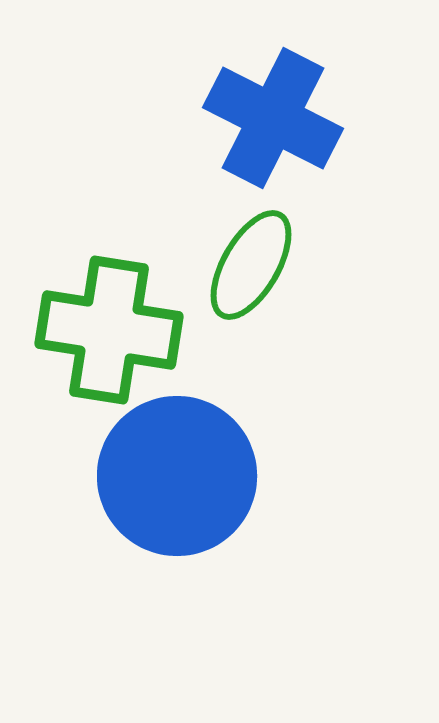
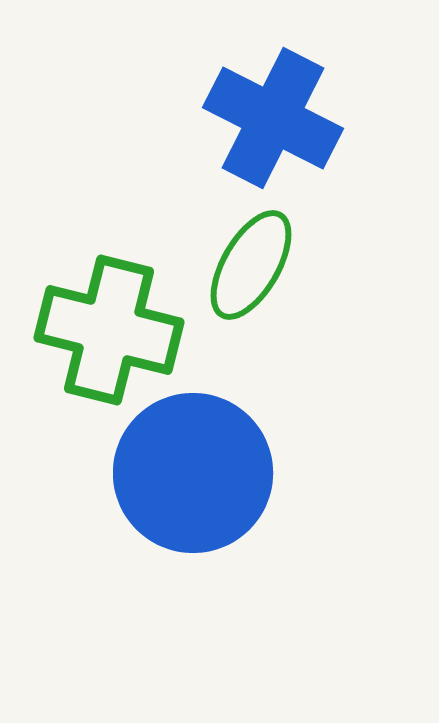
green cross: rotated 5 degrees clockwise
blue circle: moved 16 px right, 3 px up
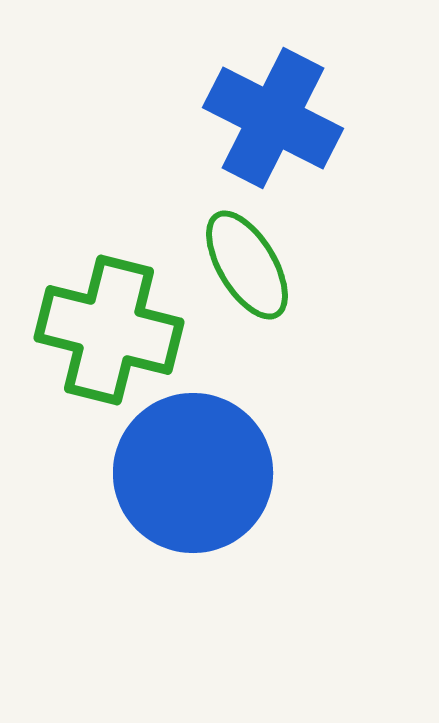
green ellipse: moved 4 px left; rotated 61 degrees counterclockwise
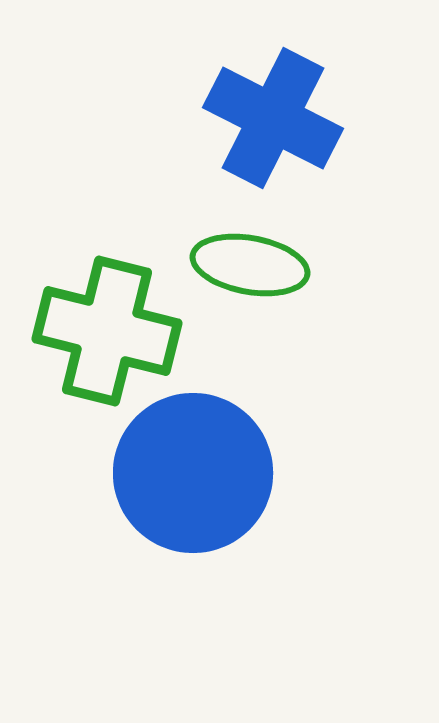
green ellipse: moved 3 px right; rotated 49 degrees counterclockwise
green cross: moved 2 px left, 1 px down
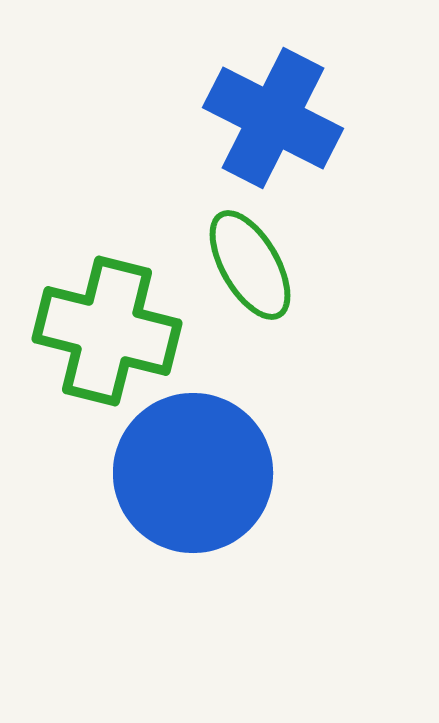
green ellipse: rotated 50 degrees clockwise
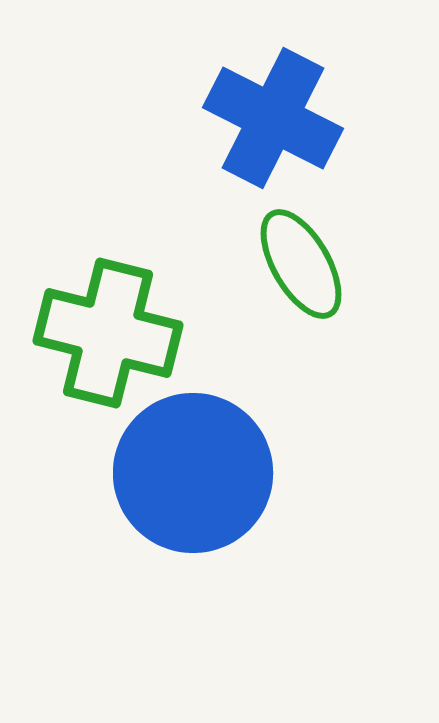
green ellipse: moved 51 px right, 1 px up
green cross: moved 1 px right, 2 px down
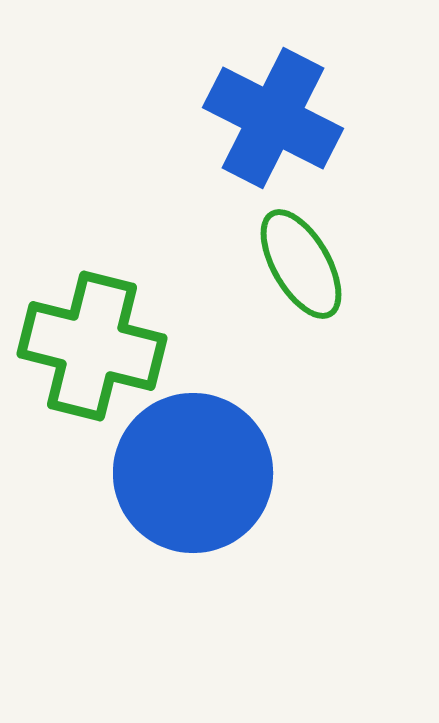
green cross: moved 16 px left, 13 px down
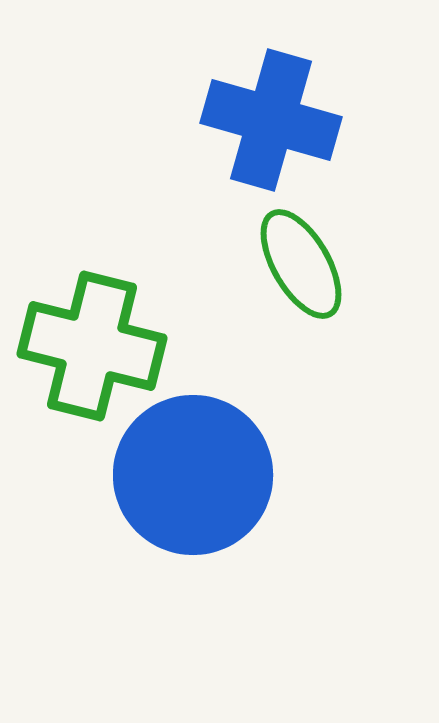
blue cross: moved 2 px left, 2 px down; rotated 11 degrees counterclockwise
blue circle: moved 2 px down
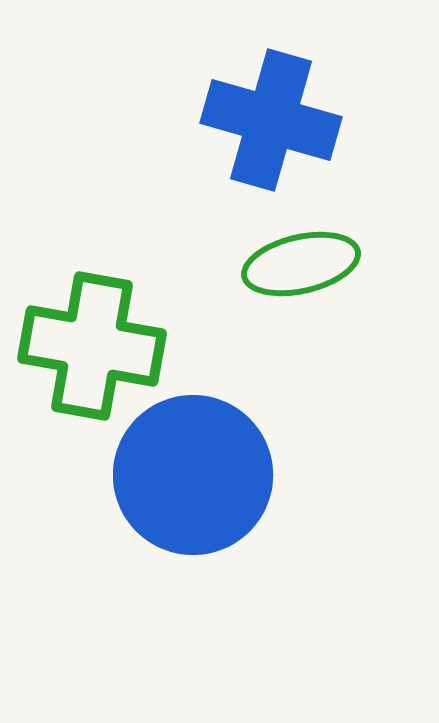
green ellipse: rotated 73 degrees counterclockwise
green cross: rotated 4 degrees counterclockwise
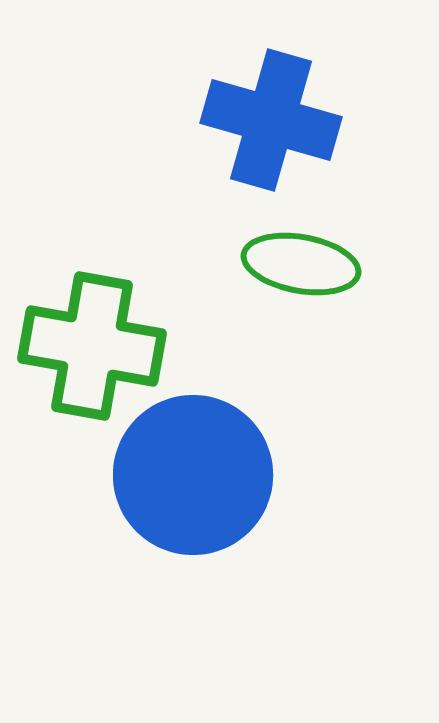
green ellipse: rotated 23 degrees clockwise
